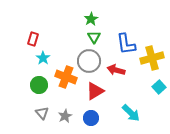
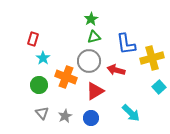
green triangle: rotated 48 degrees clockwise
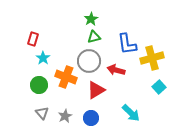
blue L-shape: moved 1 px right
red triangle: moved 1 px right, 1 px up
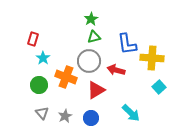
yellow cross: rotated 20 degrees clockwise
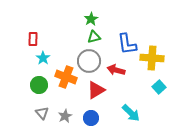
red rectangle: rotated 16 degrees counterclockwise
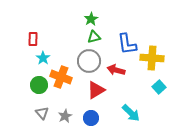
orange cross: moved 5 px left
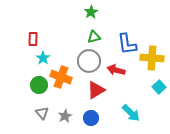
green star: moved 7 px up
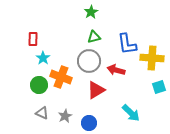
cyan square: rotated 24 degrees clockwise
gray triangle: rotated 24 degrees counterclockwise
blue circle: moved 2 px left, 5 px down
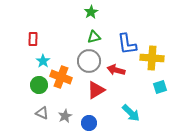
cyan star: moved 3 px down
cyan square: moved 1 px right
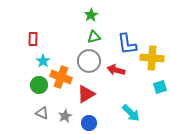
green star: moved 3 px down
red triangle: moved 10 px left, 4 px down
